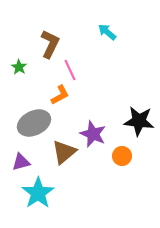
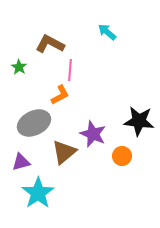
brown L-shape: rotated 88 degrees counterclockwise
pink line: rotated 30 degrees clockwise
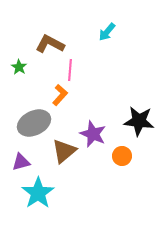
cyan arrow: rotated 90 degrees counterclockwise
orange L-shape: rotated 20 degrees counterclockwise
brown triangle: moved 1 px up
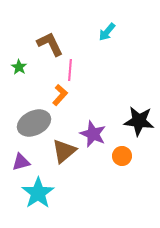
brown L-shape: rotated 36 degrees clockwise
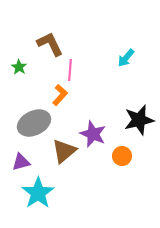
cyan arrow: moved 19 px right, 26 px down
black star: moved 1 px up; rotated 20 degrees counterclockwise
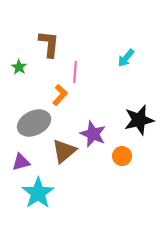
brown L-shape: moved 1 px left; rotated 32 degrees clockwise
pink line: moved 5 px right, 2 px down
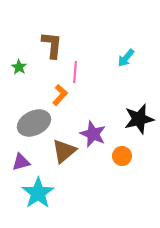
brown L-shape: moved 3 px right, 1 px down
black star: moved 1 px up
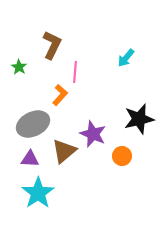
brown L-shape: rotated 20 degrees clockwise
gray ellipse: moved 1 px left, 1 px down
purple triangle: moved 9 px right, 3 px up; rotated 18 degrees clockwise
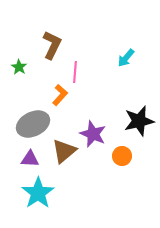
black star: moved 2 px down
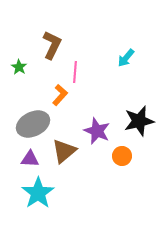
purple star: moved 4 px right, 3 px up
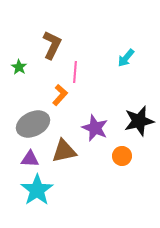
purple star: moved 2 px left, 3 px up
brown triangle: rotated 28 degrees clockwise
cyan star: moved 1 px left, 3 px up
